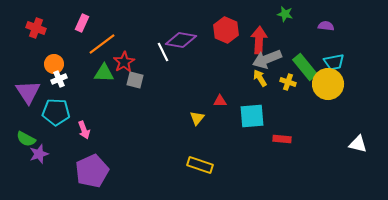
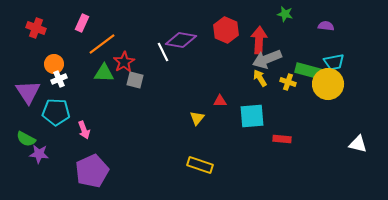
green rectangle: moved 4 px right, 4 px down; rotated 36 degrees counterclockwise
purple star: rotated 24 degrees clockwise
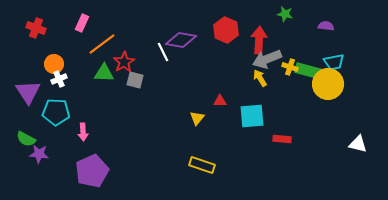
yellow cross: moved 2 px right, 15 px up
pink arrow: moved 1 px left, 2 px down; rotated 18 degrees clockwise
yellow rectangle: moved 2 px right
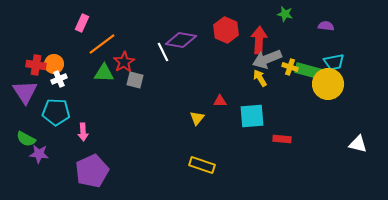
red cross: moved 37 px down; rotated 12 degrees counterclockwise
purple triangle: moved 3 px left
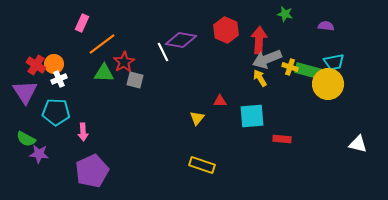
red cross: rotated 24 degrees clockwise
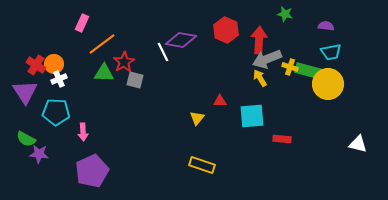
cyan trapezoid: moved 3 px left, 10 px up
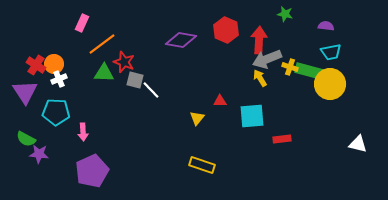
white line: moved 12 px left, 38 px down; rotated 18 degrees counterclockwise
red star: rotated 20 degrees counterclockwise
yellow circle: moved 2 px right
red rectangle: rotated 12 degrees counterclockwise
